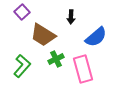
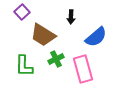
green L-shape: moved 2 px right; rotated 140 degrees clockwise
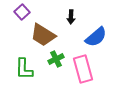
green L-shape: moved 3 px down
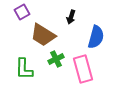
purple square: rotated 14 degrees clockwise
black arrow: rotated 16 degrees clockwise
blue semicircle: rotated 35 degrees counterclockwise
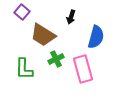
purple square: rotated 21 degrees counterclockwise
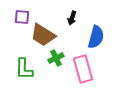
purple square: moved 5 px down; rotated 35 degrees counterclockwise
black arrow: moved 1 px right, 1 px down
green cross: moved 1 px up
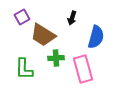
purple square: rotated 35 degrees counterclockwise
green cross: rotated 21 degrees clockwise
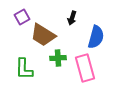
green cross: moved 2 px right
pink rectangle: moved 2 px right, 1 px up
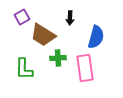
black arrow: moved 2 px left; rotated 16 degrees counterclockwise
pink rectangle: rotated 8 degrees clockwise
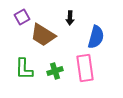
green cross: moved 3 px left, 13 px down; rotated 14 degrees counterclockwise
